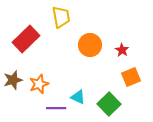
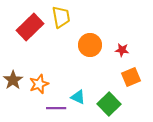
red rectangle: moved 4 px right, 12 px up
red star: rotated 24 degrees counterclockwise
brown star: rotated 18 degrees counterclockwise
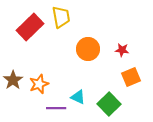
orange circle: moved 2 px left, 4 px down
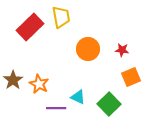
orange star: rotated 24 degrees counterclockwise
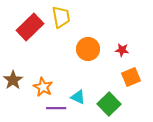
orange star: moved 4 px right, 3 px down
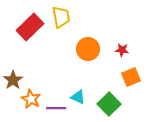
orange star: moved 12 px left, 12 px down
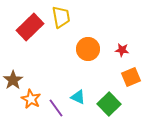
purple line: rotated 54 degrees clockwise
